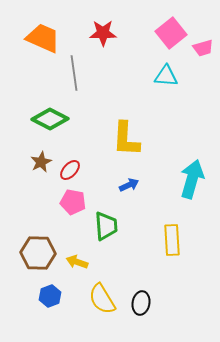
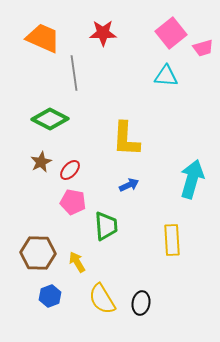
yellow arrow: rotated 40 degrees clockwise
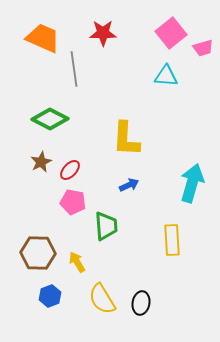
gray line: moved 4 px up
cyan arrow: moved 4 px down
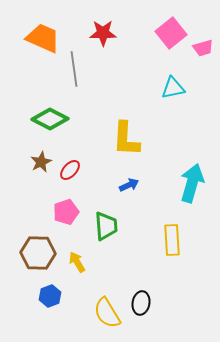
cyan triangle: moved 7 px right, 12 px down; rotated 15 degrees counterclockwise
pink pentagon: moved 7 px left, 10 px down; rotated 30 degrees counterclockwise
yellow semicircle: moved 5 px right, 14 px down
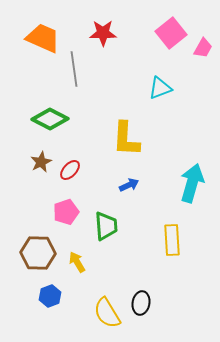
pink trapezoid: rotated 45 degrees counterclockwise
cyan triangle: moved 13 px left; rotated 10 degrees counterclockwise
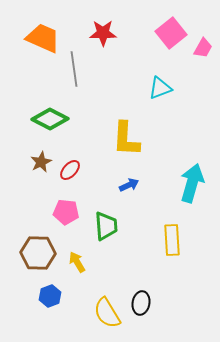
pink pentagon: rotated 25 degrees clockwise
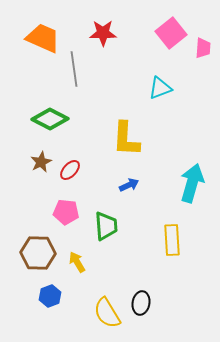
pink trapezoid: rotated 25 degrees counterclockwise
